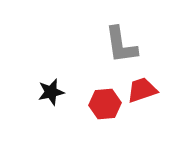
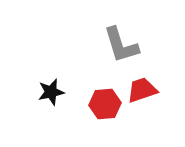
gray L-shape: rotated 9 degrees counterclockwise
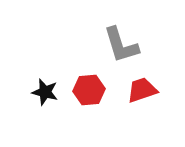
black star: moved 6 px left; rotated 28 degrees clockwise
red hexagon: moved 16 px left, 14 px up
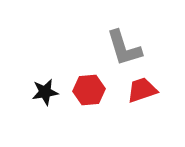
gray L-shape: moved 3 px right, 3 px down
black star: rotated 24 degrees counterclockwise
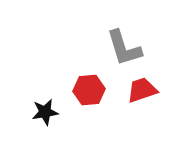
black star: moved 20 px down
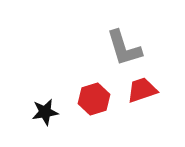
red hexagon: moved 5 px right, 9 px down; rotated 12 degrees counterclockwise
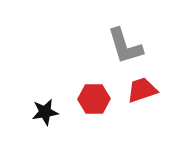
gray L-shape: moved 1 px right, 2 px up
red hexagon: rotated 16 degrees clockwise
